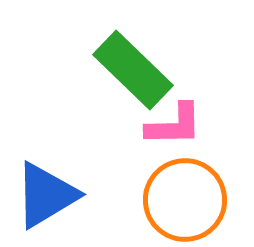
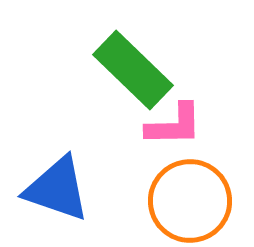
blue triangle: moved 11 px right, 6 px up; rotated 50 degrees clockwise
orange circle: moved 5 px right, 1 px down
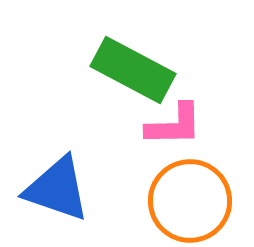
green rectangle: rotated 16 degrees counterclockwise
